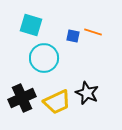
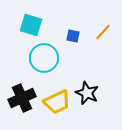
orange line: moved 10 px right; rotated 66 degrees counterclockwise
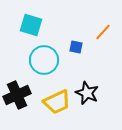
blue square: moved 3 px right, 11 px down
cyan circle: moved 2 px down
black cross: moved 5 px left, 3 px up
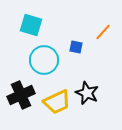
black cross: moved 4 px right
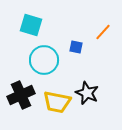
yellow trapezoid: rotated 36 degrees clockwise
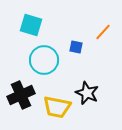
yellow trapezoid: moved 5 px down
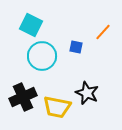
cyan square: rotated 10 degrees clockwise
cyan circle: moved 2 px left, 4 px up
black cross: moved 2 px right, 2 px down
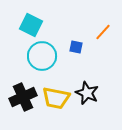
yellow trapezoid: moved 1 px left, 9 px up
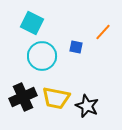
cyan square: moved 1 px right, 2 px up
black star: moved 13 px down
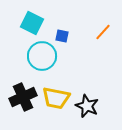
blue square: moved 14 px left, 11 px up
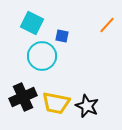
orange line: moved 4 px right, 7 px up
yellow trapezoid: moved 5 px down
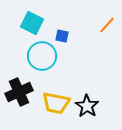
black cross: moved 4 px left, 5 px up
black star: rotated 10 degrees clockwise
